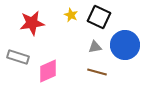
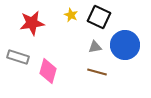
pink diamond: rotated 50 degrees counterclockwise
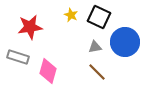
red star: moved 2 px left, 4 px down
blue circle: moved 3 px up
brown line: rotated 30 degrees clockwise
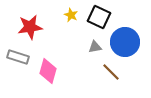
brown line: moved 14 px right
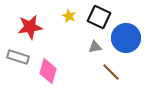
yellow star: moved 2 px left, 1 px down
blue circle: moved 1 px right, 4 px up
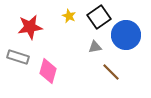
black square: rotated 30 degrees clockwise
blue circle: moved 3 px up
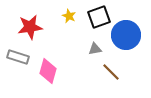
black square: rotated 15 degrees clockwise
gray triangle: moved 2 px down
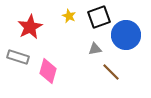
red star: rotated 20 degrees counterclockwise
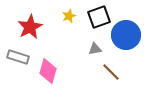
yellow star: rotated 24 degrees clockwise
